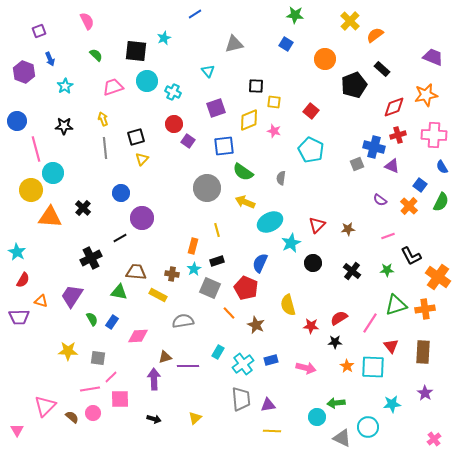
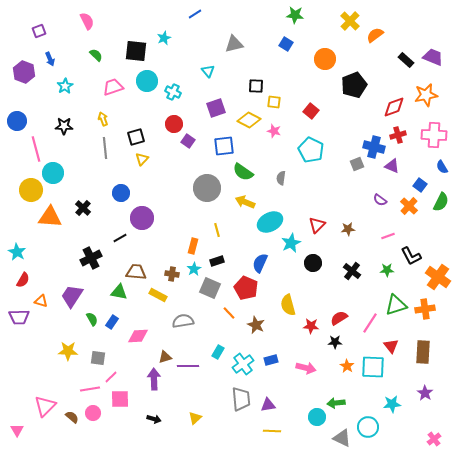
black rectangle at (382, 69): moved 24 px right, 9 px up
yellow diamond at (249, 120): rotated 50 degrees clockwise
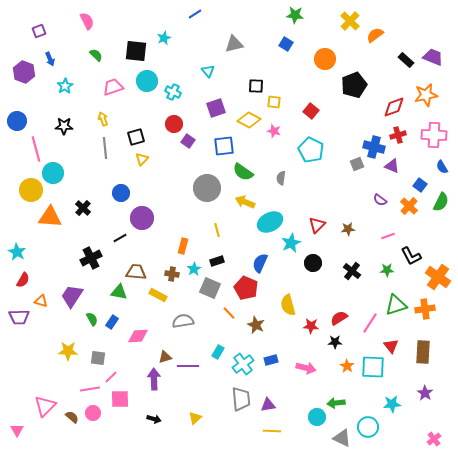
orange rectangle at (193, 246): moved 10 px left
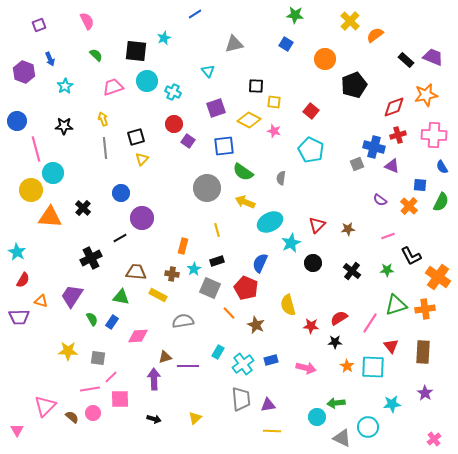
purple square at (39, 31): moved 6 px up
blue square at (420, 185): rotated 32 degrees counterclockwise
green triangle at (119, 292): moved 2 px right, 5 px down
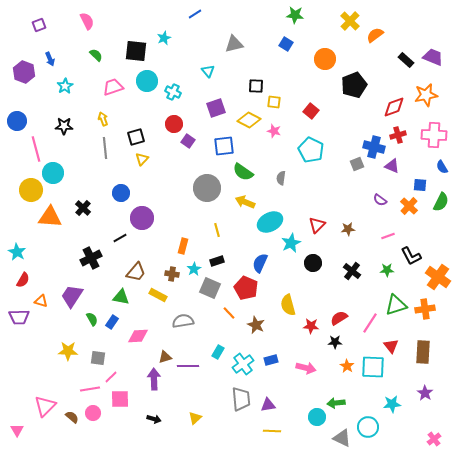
brown trapezoid at (136, 272): rotated 125 degrees clockwise
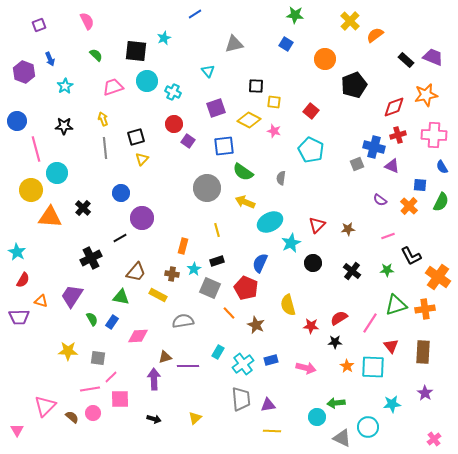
cyan circle at (53, 173): moved 4 px right
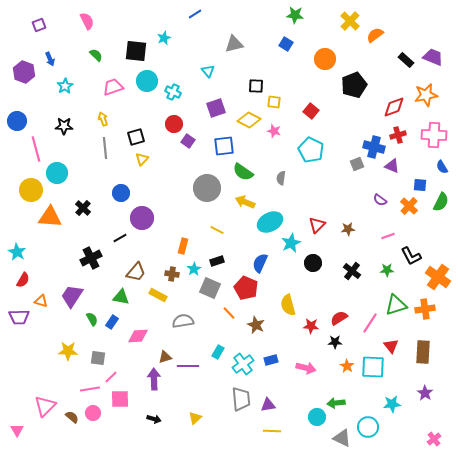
yellow line at (217, 230): rotated 48 degrees counterclockwise
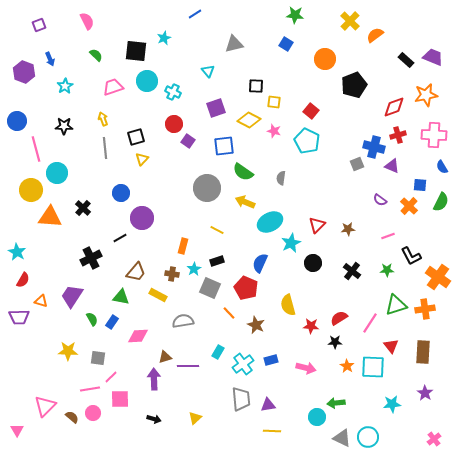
cyan pentagon at (311, 150): moved 4 px left, 9 px up
cyan circle at (368, 427): moved 10 px down
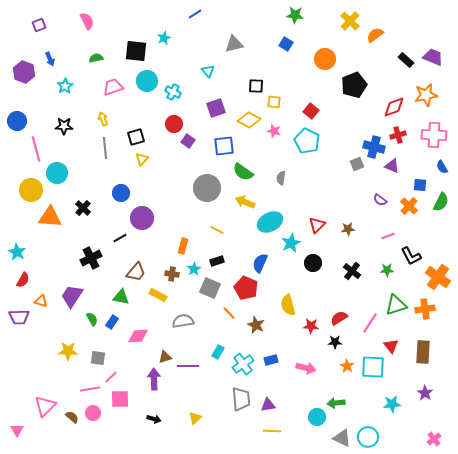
green semicircle at (96, 55): moved 3 px down; rotated 56 degrees counterclockwise
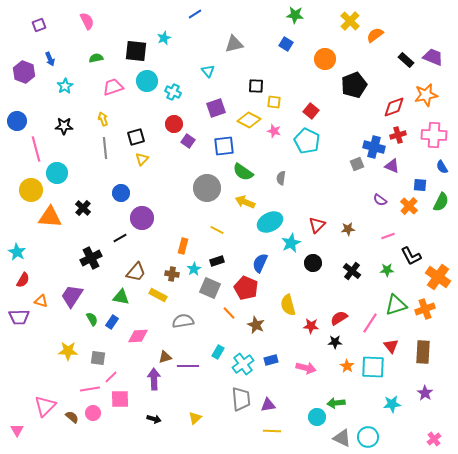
orange cross at (425, 309): rotated 12 degrees counterclockwise
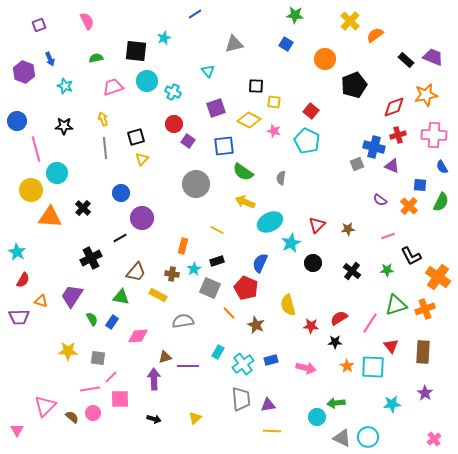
cyan star at (65, 86): rotated 21 degrees counterclockwise
gray circle at (207, 188): moved 11 px left, 4 px up
